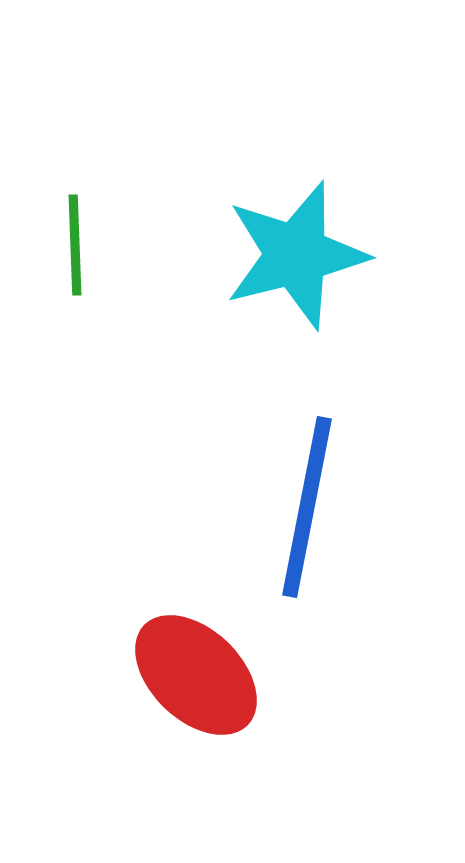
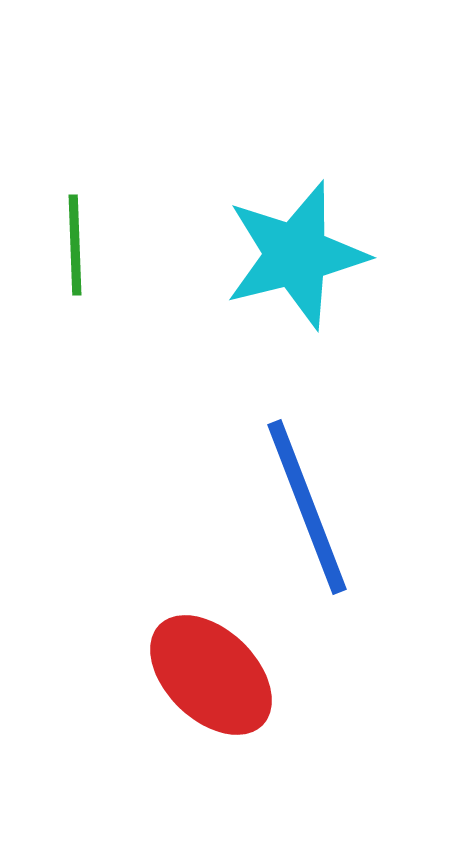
blue line: rotated 32 degrees counterclockwise
red ellipse: moved 15 px right
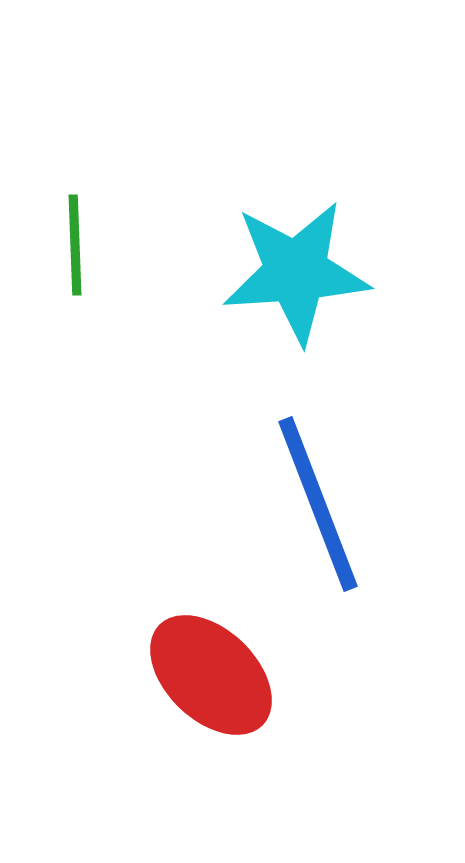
cyan star: moved 17 px down; rotated 10 degrees clockwise
blue line: moved 11 px right, 3 px up
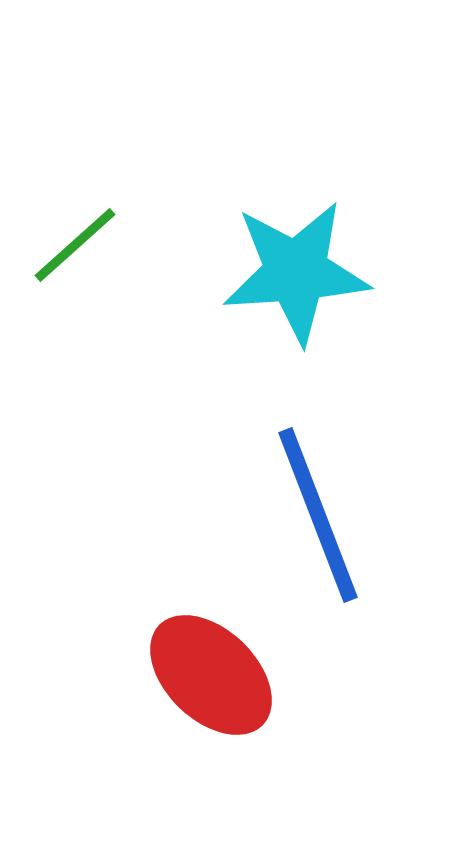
green line: rotated 50 degrees clockwise
blue line: moved 11 px down
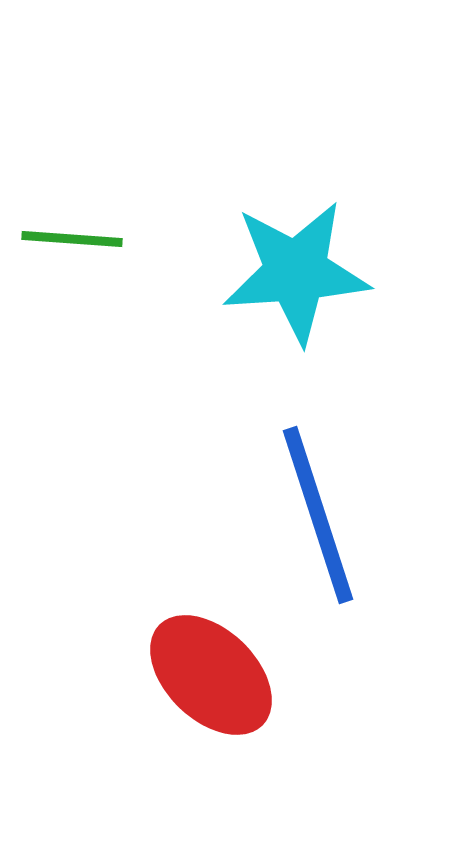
green line: moved 3 px left, 6 px up; rotated 46 degrees clockwise
blue line: rotated 3 degrees clockwise
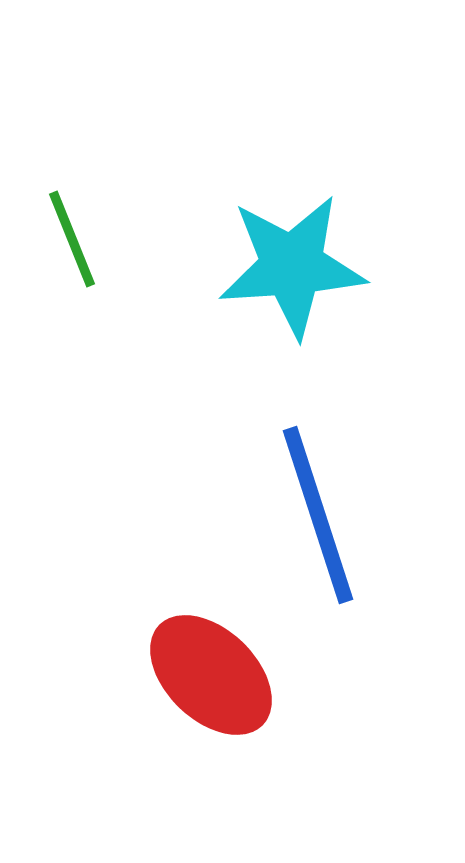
green line: rotated 64 degrees clockwise
cyan star: moved 4 px left, 6 px up
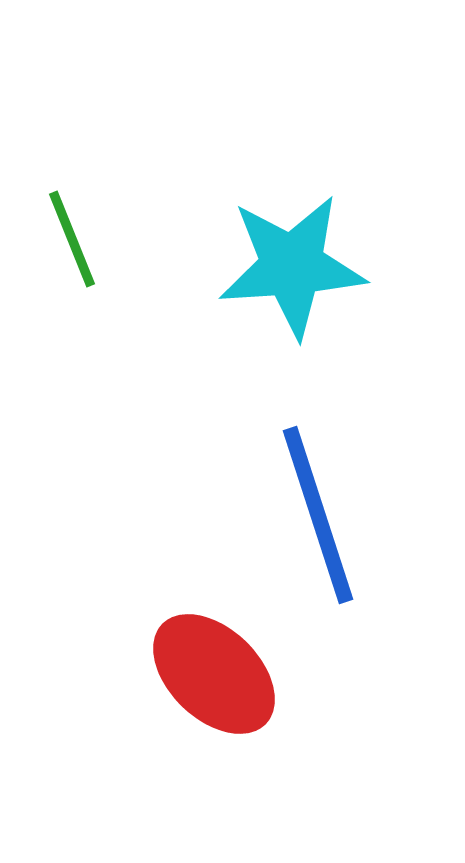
red ellipse: moved 3 px right, 1 px up
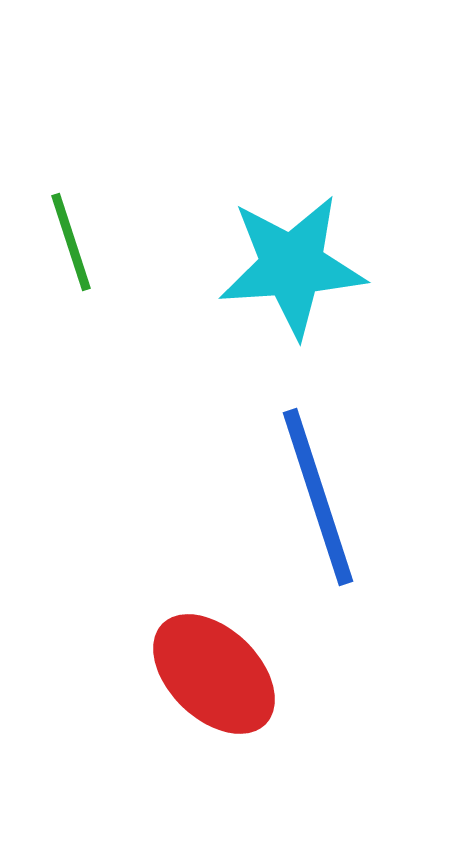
green line: moved 1 px left, 3 px down; rotated 4 degrees clockwise
blue line: moved 18 px up
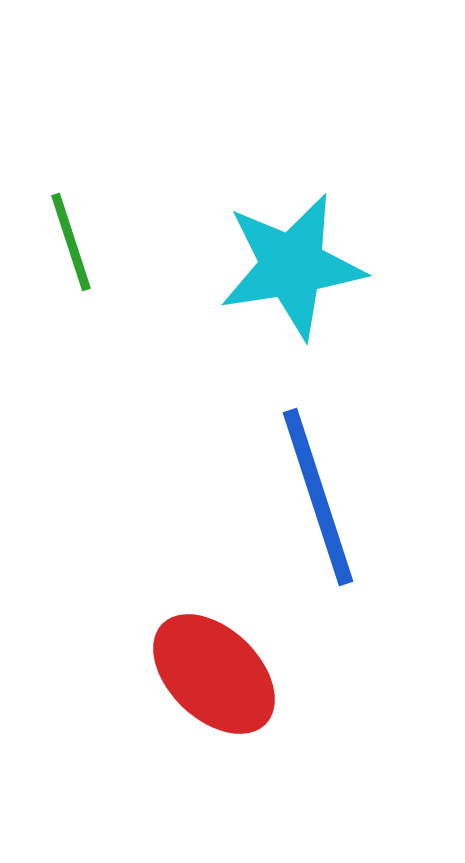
cyan star: rotated 5 degrees counterclockwise
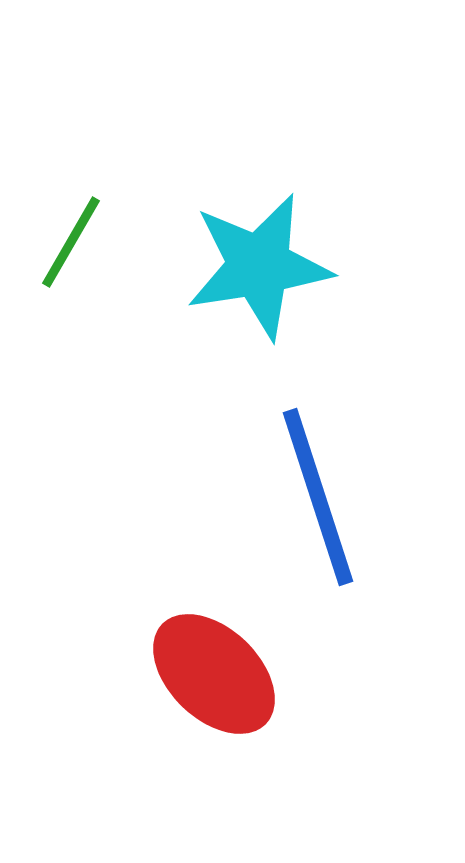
green line: rotated 48 degrees clockwise
cyan star: moved 33 px left
